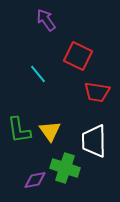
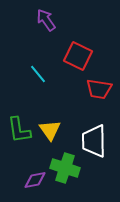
red trapezoid: moved 2 px right, 3 px up
yellow triangle: moved 1 px up
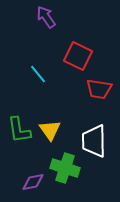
purple arrow: moved 3 px up
purple diamond: moved 2 px left, 2 px down
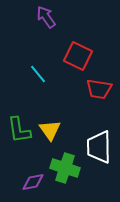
white trapezoid: moved 5 px right, 6 px down
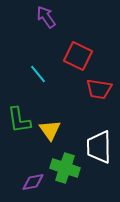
green L-shape: moved 10 px up
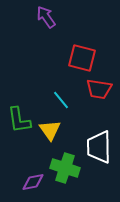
red square: moved 4 px right, 2 px down; rotated 12 degrees counterclockwise
cyan line: moved 23 px right, 26 px down
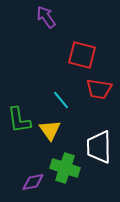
red square: moved 3 px up
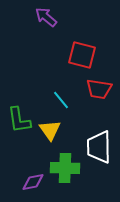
purple arrow: rotated 15 degrees counterclockwise
green cross: rotated 16 degrees counterclockwise
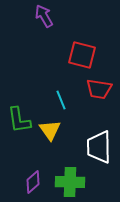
purple arrow: moved 2 px left, 1 px up; rotated 20 degrees clockwise
cyan line: rotated 18 degrees clockwise
green cross: moved 5 px right, 14 px down
purple diamond: rotated 30 degrees counterclockwise
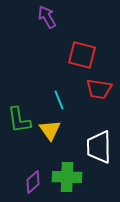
purple arrow: moved 3 px right, 1 px down
cyan line: moved 2 px left
green cross: moved 3 px left, 5 px up
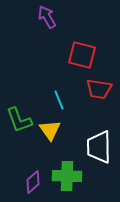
green L-shape: rotated 12 degrees counterclockwise
green cross: moved 1 px up
